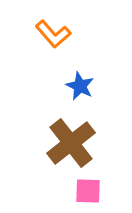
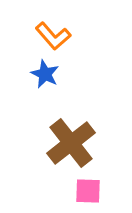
orange L-shape: moved 2 px down
blue star: moved 35 px left, 12 px up
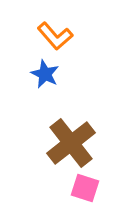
orange L-shape: moved 2 px right
pink square: moved 3 px left, 3 px up; rotated 16 degrees clockwise
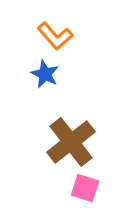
brown cross: moved 1 px up
